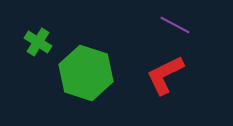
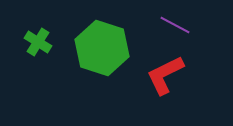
green hexagon: moved 16 px right, 25 px up
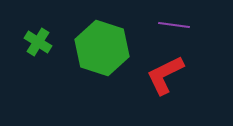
purple line: moved 1 px left; rotated 20 degrees counterclockwise
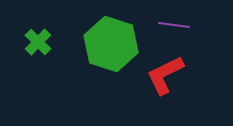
green cross: rotated 12 degrees clockwise
green hexagon: moved 9 px right, 4 px up
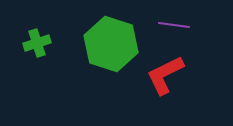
green cross: moved 1 px left, 1 px down; rotated 28 degrees clockwise
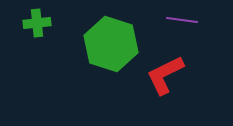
purple line: moved 8 px right, 5 px up
green cross: moved 20 px up; rotated 12 degrees clockwise
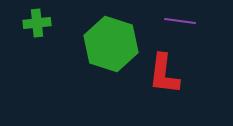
purple line: moved 2 px left, 1 px down
red L-shape: moved 1 px left, 1 px up; rotated 57 degrees counterclockwise
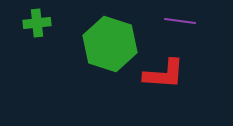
green hexagon: moved 1 px left
red L-shape: rotated 93 degrees counterclockwise
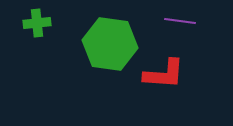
green hexagon: rotated 10 degrees counterclockwise
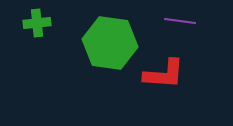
green hexagon: moved 1 px up
